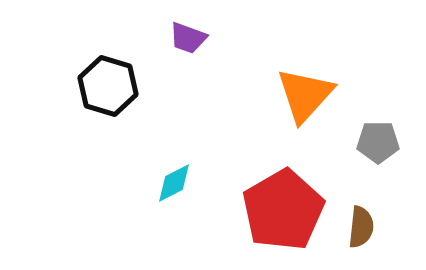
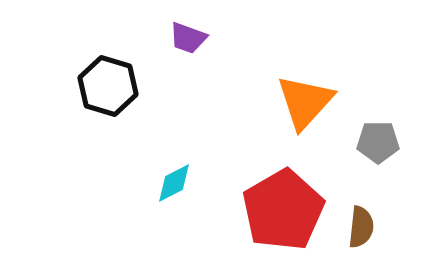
orange triangle: moved 7 px down
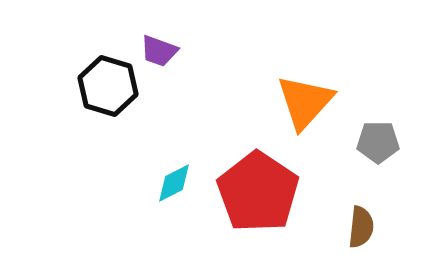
purple trapezoid: moved 29 px left, 13 px down
red pentagon: moved 25 px left, 18 px up; rotated 8 degrees counterclockwise
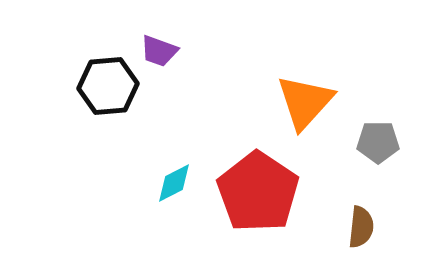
black hexagon: rotated 22 degrees counterclockwise
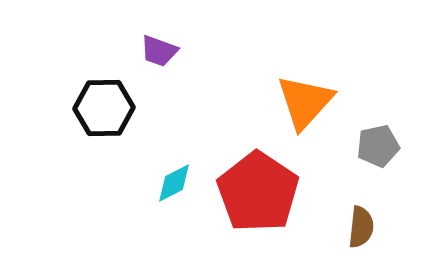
black hexagon: moved 4 px left, 22 px down; rotated 4 degrees clockwise
gray pentagon: moved 4 px down; rotated 12 degrees counterclockwise
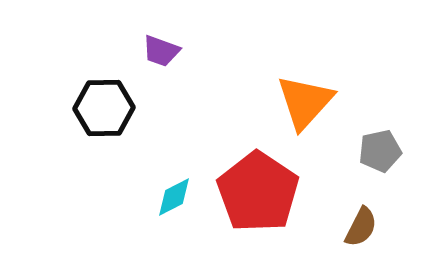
purple trapezoid: moved 2 px right
gray pentagon: moved 2 px right, 5 px down
cyan diamond: moved 14 px down
brown semicircle: rotated 21 degrees clockwise
